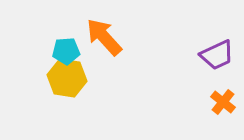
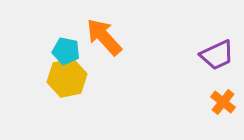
cyan pentagon: rotated 16 degrees clockwise
yellow hexagon: rotated 21 degrees counterclockwise
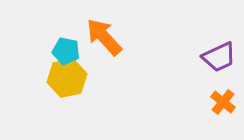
purple trapezoid: moved 2 px right, 2 px down
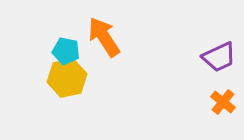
orange arrow: rotated 9 degrees clockwise
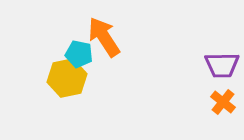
cyan pentagon: moved 13 px right, 3 px down
purple trapezoid: moved 3 px right, 8 px down; rotated 24 degrees clockwise
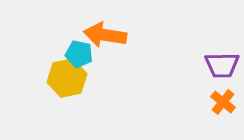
orange arrow: moved 1 px right, 2 px up; rotated 48 degrees counterclockwise
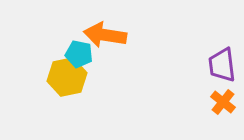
purple trapezoid: rotated 84 degrees clockwise
yellow hexagon: moved 1 px up
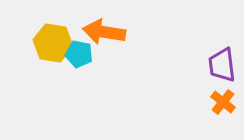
orange arrow: moved 1 px left, 3 px up
yellow hexagon: moved 14 px left, 34 px up; rotated 21 degrees clockwise
